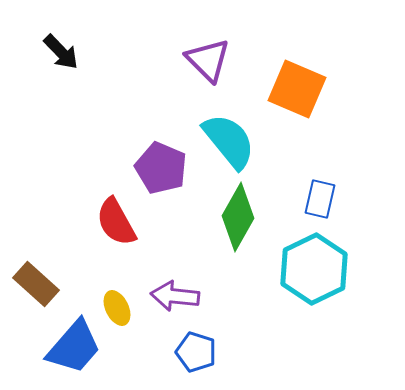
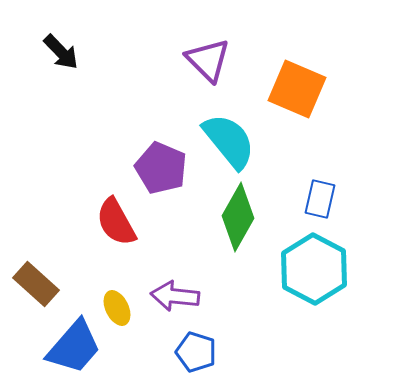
cyan hexagon: rotated 6 degrees counterclockwise
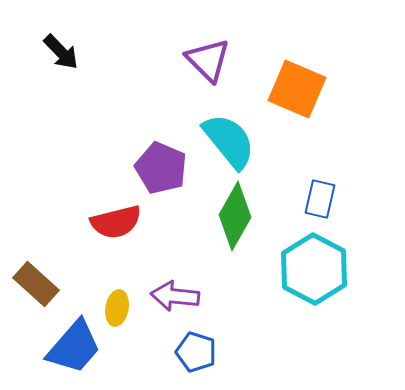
green diamond: moved 3 px left, 1 px up
red semicircle: rotated 75 degrees counterclockwise
yellow ellipse: rotated 36 degrees clockwise
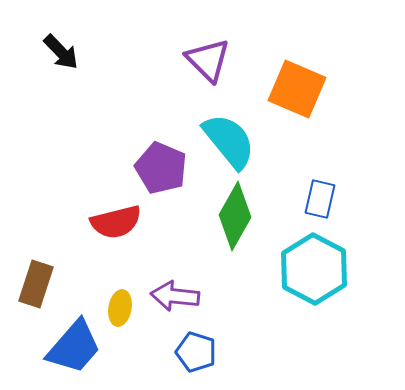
brown rectangle: rotated 66 degrees clockwise
yellow ellipse: moved 3 px right
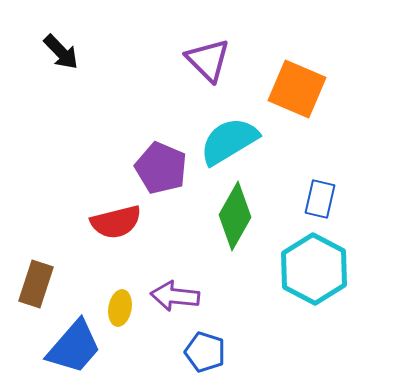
cyan semicircle: rotated 82 degrees counterclockwise
blue pentagon: moved 9 px right
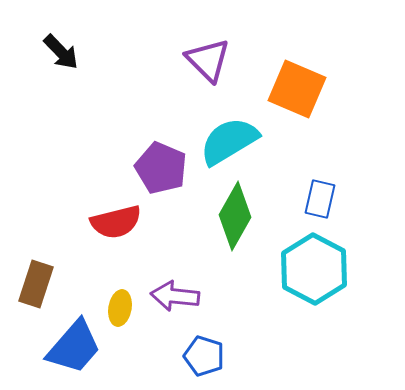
blue pentagon: moved 1 px left, 4 px down
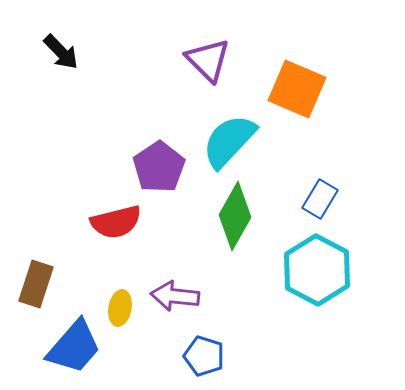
cyan semicircle: rotated 16 degrees counterclockwise
purple pentagon: moved 2 px left, 1 px up; rotated 15 degrees clockwise
blue rectangle: rotated 18 degrees clockwise
cyan hexagon: moved 3 px right, 1 px down
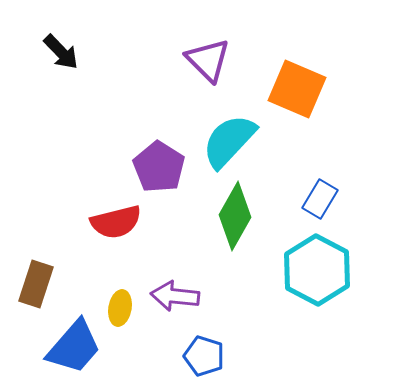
purple pentagon: rotated 6 degrees counterclockwise
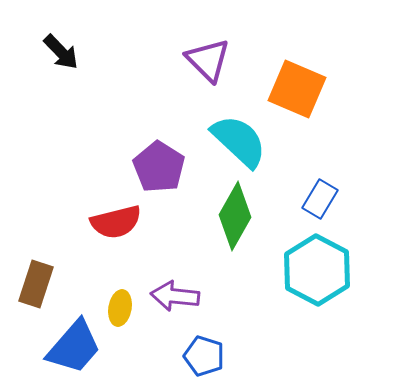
cyan semicircle: moved 10 px right; rotated 90 degrees clockwise
